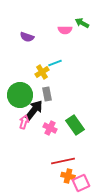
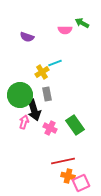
black arrow: rotated 125 degrees clockwise
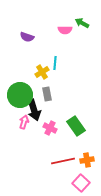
cyan line: rotated 64 degrees counterclockwise
green rectangle: moved 1 px right, 1 px down
orange cross: moved 19 px right, 16 px up; rotated 24 degrees counterclockwise
pink square: rotated 24 degrees counterclockwise
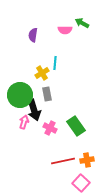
purple semicircle: moved 6 px right, 2 px up; rotated 80 degrees clockwise
yellow cross: moved 1 px down
